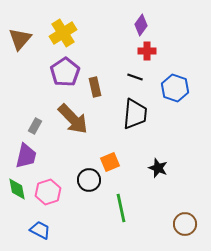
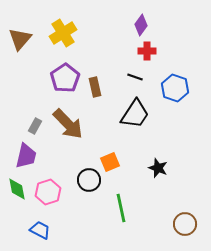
purple pentagon: moved 6 px down
black trapezoid: rotated 28 degrees clockwise
brown arrow: moved 5 px left, 5 px down
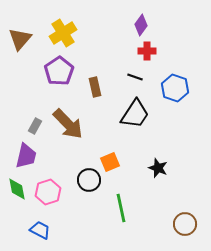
purple pentagon: moved 6 px left, 7 px up
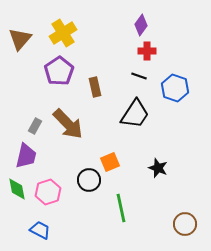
black line: moved 4 px right, 1 px up
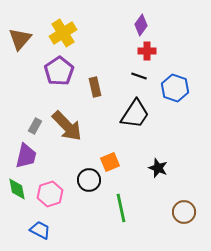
brown arrow: moved 1 px left, 2 px down
pink hexagon: moved 2 px right, 2 px down
brown circle: moved 1 px left, 12 px up
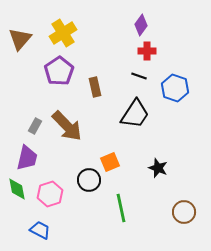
purple trapezoid: moved 1 px right, 2 px down
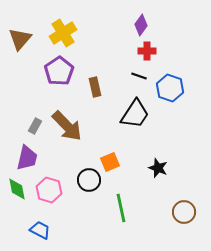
blue hexagon: moved 5 px left
pink hexagon: moved 1 px left, 4 px up; rotated 25 degrees counterclockwise
